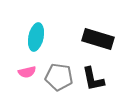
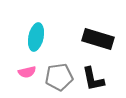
gray pentagon: rotated 16 degrees counterclockwise
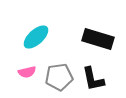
cyan ellipse: rotated 36 degrees clockwise
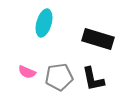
cyan ellipse: moved 8 px right, 14 px up; rotated 32 degrees counterclockwise
pink semicircle: rotated 36 degrees clockwise
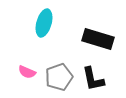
gray pentagon: rotated 12 degrees counterclockwise
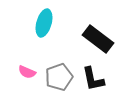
black rectangle: rotated 20 degrees clockwise
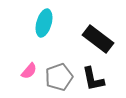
pink semicircle: moved 2 px right, 1 px up; rotated 72 degrees counterclockwise
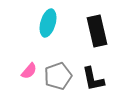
cyan ellipse: moved 4 px right
black rectangle: moved 1 px left, 8 px up; rotated 40 degrees clockwise
gray pentagon: moved 1 px left, 1 px up
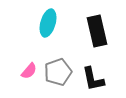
gray pentagon: moved 4 px up
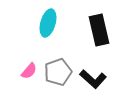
black rectangle: moved 2 px right, 1 px up
black L-shape: rotated 36 degrees counterclockwise
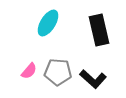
cyan ellipse: rotated 16 degrees clockwise
gray pentagon: rotated 24 degrees clockwise
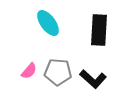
cyan ellipse: rotated 68 degrees counterclockwise
black rectangle: rotated 16 degrees clockwise
